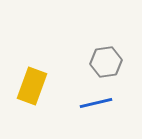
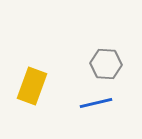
gray hexagon: moved 2 px down; rotated 12 degrees clockwise
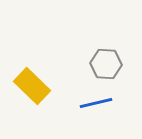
yellow rectangle: rotated 66 degrees counterclockwise
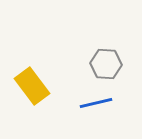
yellow rectangle: rotated 9 degrees clockwise
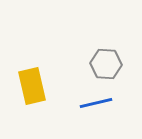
yellow rectangle: rotated 24 degrees clockwise
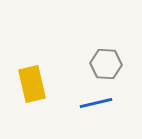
yellow rectangle: moved 2 px up
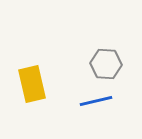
blue line: moved 2 px up
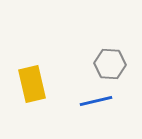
gray hexagon: moved 4 px right
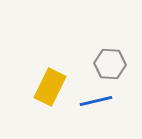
yellow rectangle: moved 18 px right, 3 px down; rotated 39 degrees clockwise
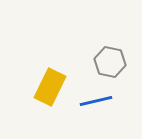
gray hexagon: moved 2 px up; rotated 8 degrees clockwise
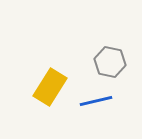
yellow rectangle: rotated 6 degrees clockwise
